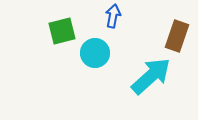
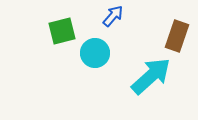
blue arrow: rotated 30 degrees clockwise
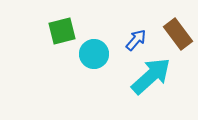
blue arrow: moved 23 px right, 24 px down
brown rectangle: moved 1 px right, 2 px up; rotated 56 degrees counterclockwise
cyan circle: moved 1 px left, 1 px down
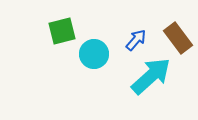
brown rectangle: moved 4 px down
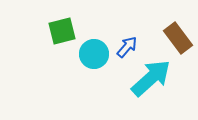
blue arrow: moved 9 px left, 7 px down
cyan arrow: moved 2 px down
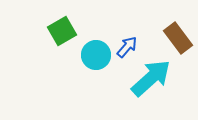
green square: rotated 16 degrees counterclockwise
cyan circle: moved 2 px right, 1 px down
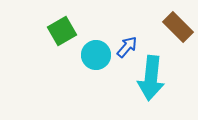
brown rectangle: moved 11 px up; rotated 8 degrees counterclockwise
cyan arrow: rotated 138 degrees clockwise
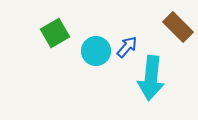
green square: moved 7 px left, 2 px down
cyan circle: moved 4 px up
